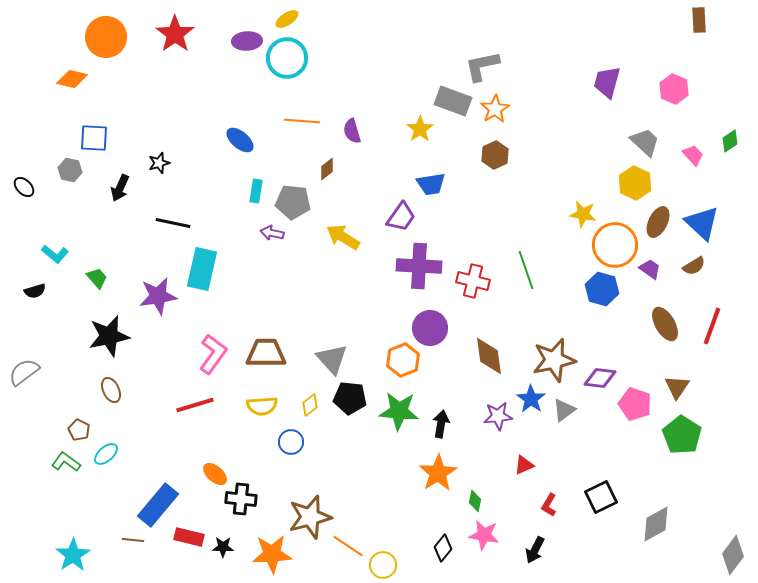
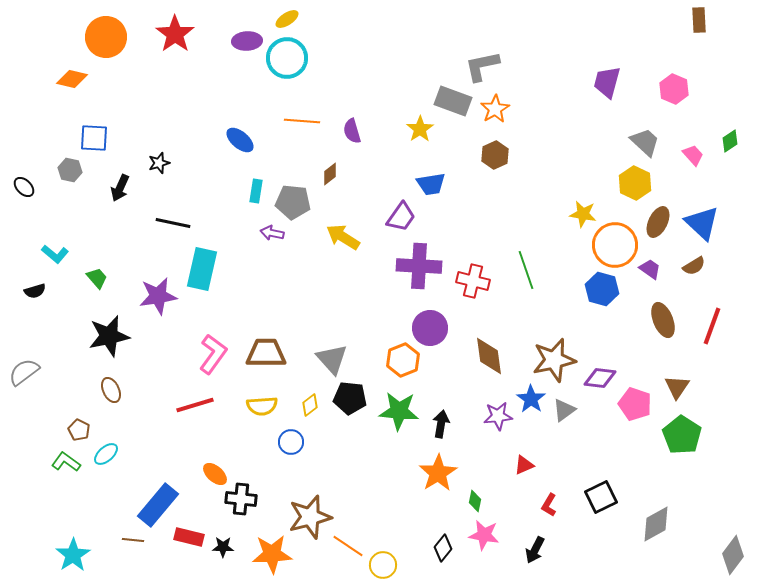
brown diamond at (327, 169): moved 3 px right, 5 px down
brown ellipse at (665, 324): moved 2 px left, 4 px up; rotated 8 degrees clockwise
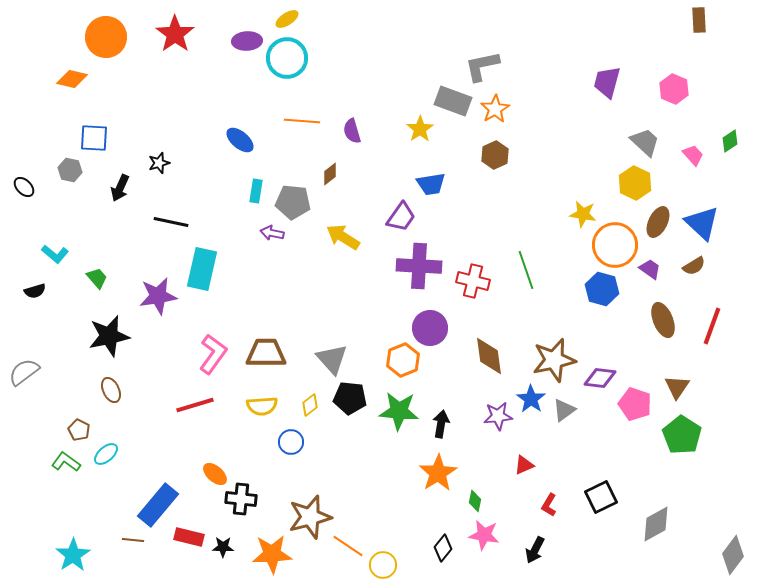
black line at (173, 223): moved 2 px left, 1 px up
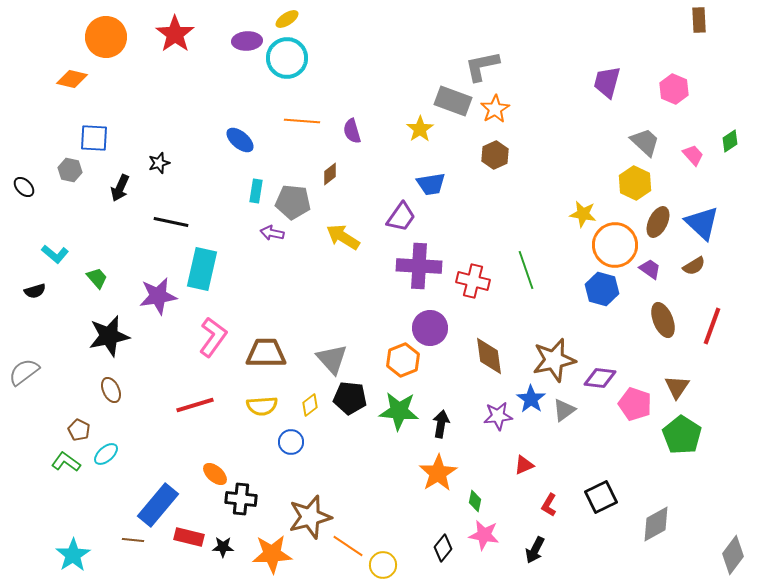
pink L-shape at (213, 354): moved 17 px up
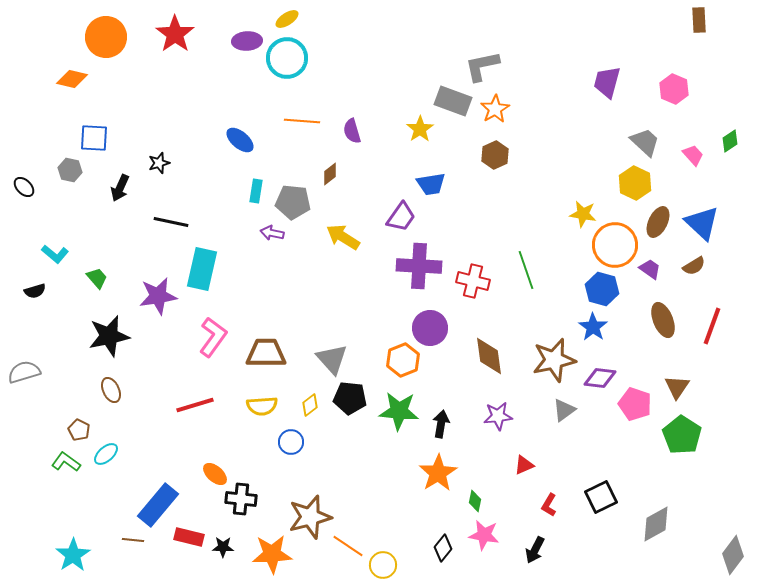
gray semicircle at (24, 372): rotated 20 degrees clockwise
blue star at (531, 399): moved 62 px right, 72 px up
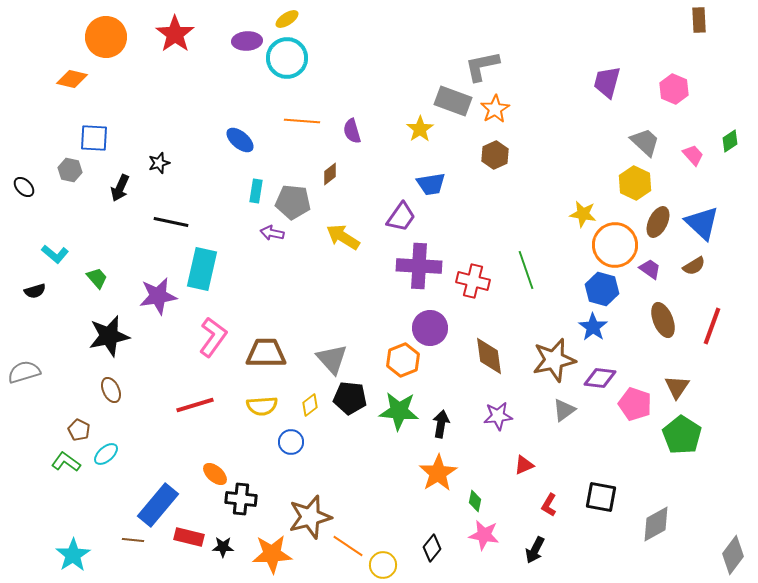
black square at (601, 497): rotated 36 degrees clockwise
black diamond at (443, 548): moved 11 px left
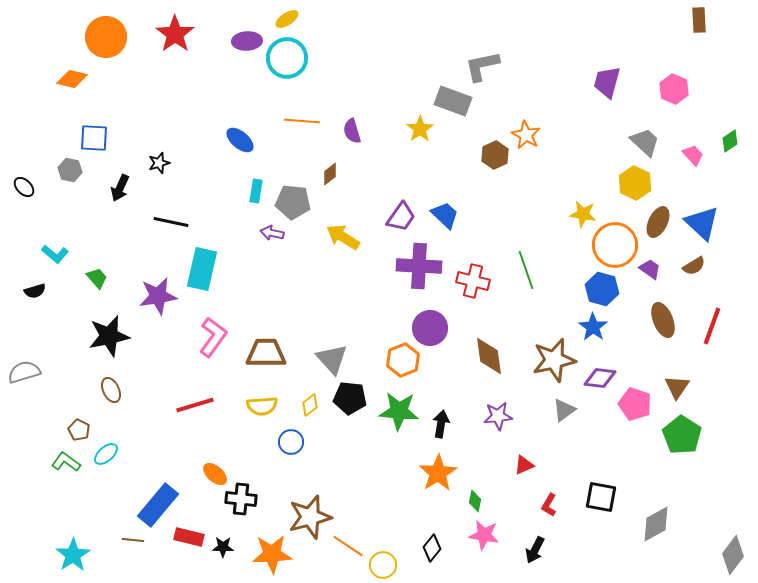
orange star at (495, 109): moved 31 px right, 26 px down; rotated 12 degrees counterclockwise
blue trapezoid at (431, 184): moved 14 px right, 31 px down; rotated 128 degrees counterclockwise
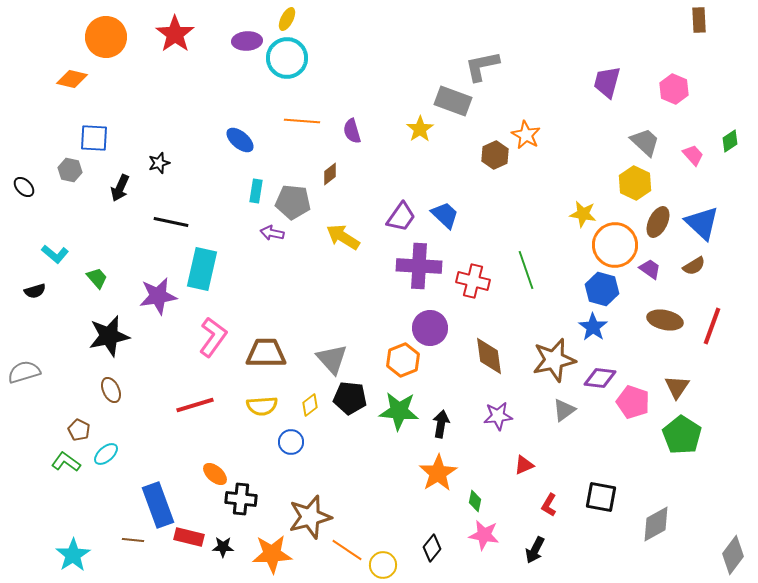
yellow ellipse at (287, 19): rotated 30 degrees counterclockwise
brown ellipse at (663, 320): moved 2 px right; rotated 56 degrees counterclockwise
pink pentagon at (635, 404): moved 2 px left, 2 px up
blue rectangle at (158, 505): rotated 60 degrees counterclockwise
orange line at (348, 546): moved 1 px left, 4 px down
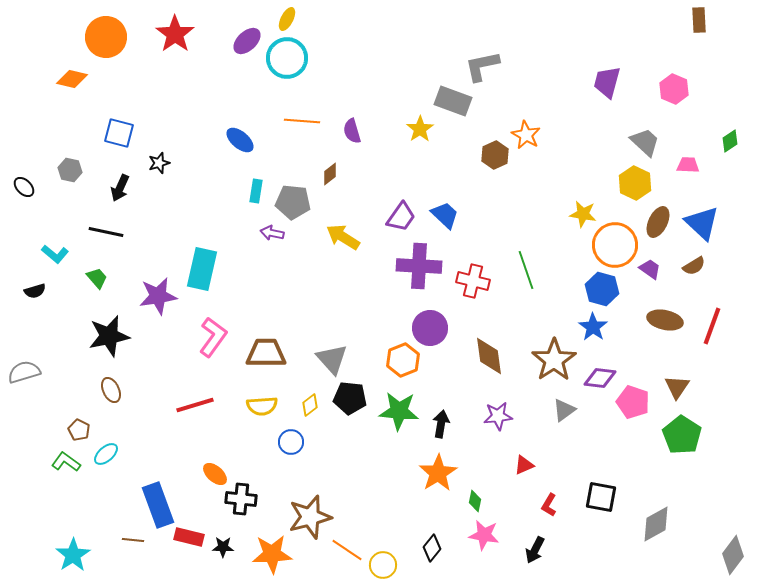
purple ellipse at (247, 41): rotated 40 degrees counterclockwise
blue square at (94, 138): moved 25 px right, 5 px up; rotated 12 degrees clockwise
pink trapezoid at (693, 155): moved 5 px left, 10 px down; rotated 45 degrees counterclockwise
black line at (171, 222): moved 65 px left, 10 px down
brown star at (554, 360): rotated 21 degrees counterclockwise
